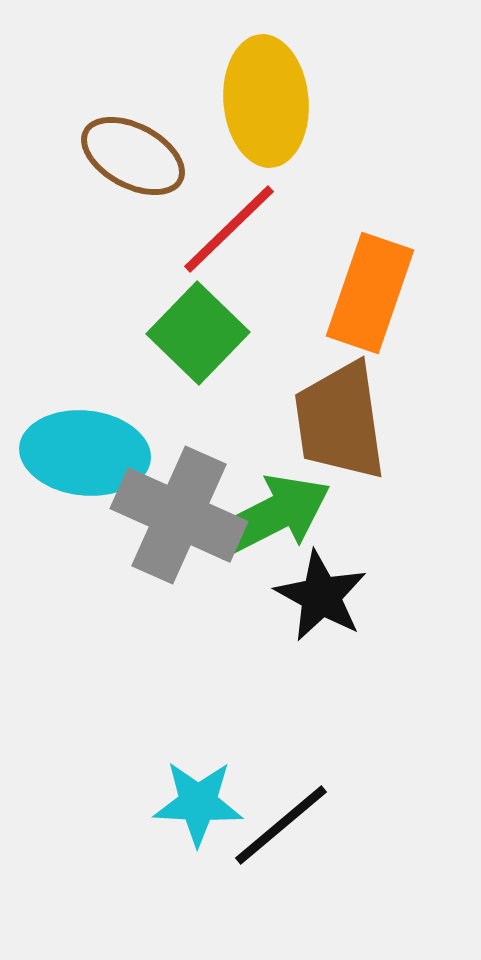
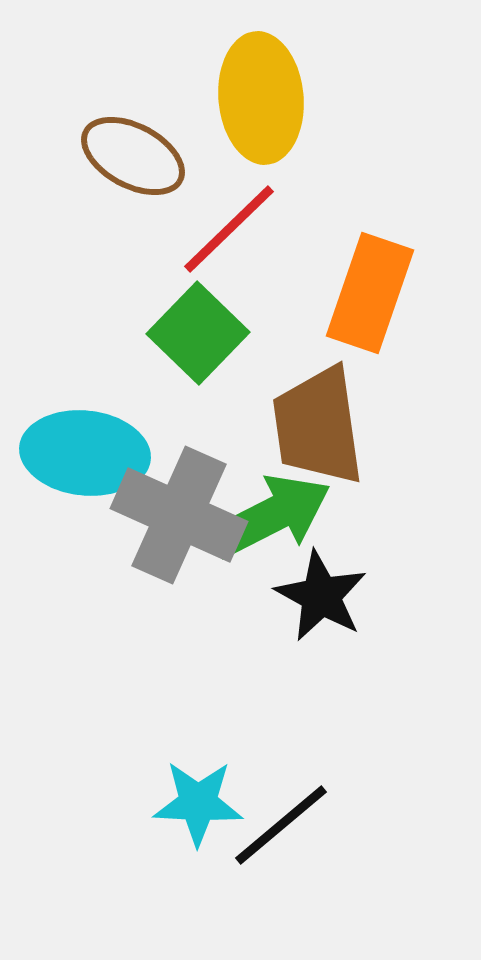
yellow ellipse: moved 5 px left, 3 px up
brown trapezoid: moved 22 px left, 5 px down
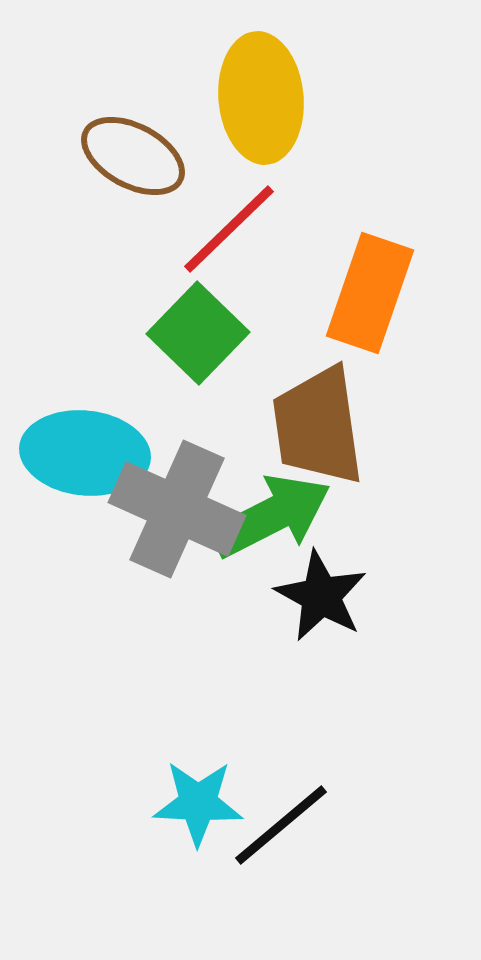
gray cross: moved 2 px left, 6 px up
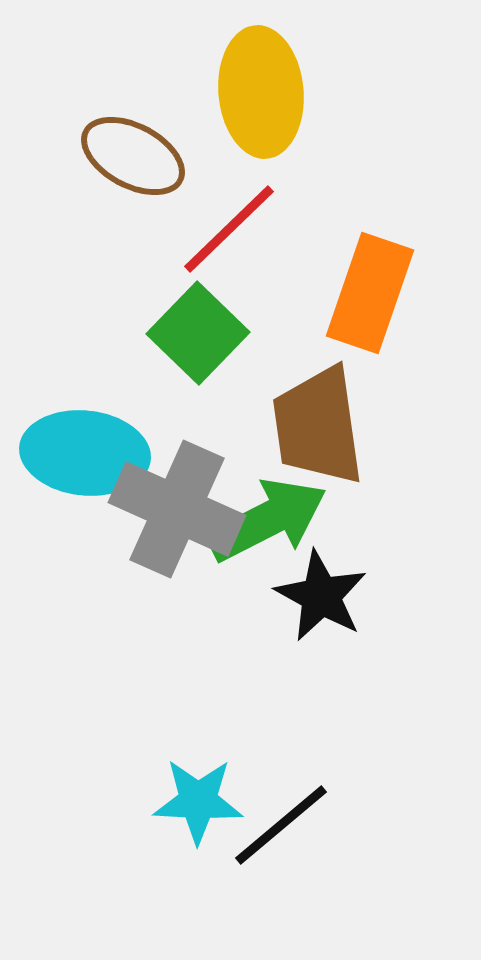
yellow ellipse: moved 6 px up
green arrow: moved 4 px left, 4 px down
cyan star: moved 2 px up
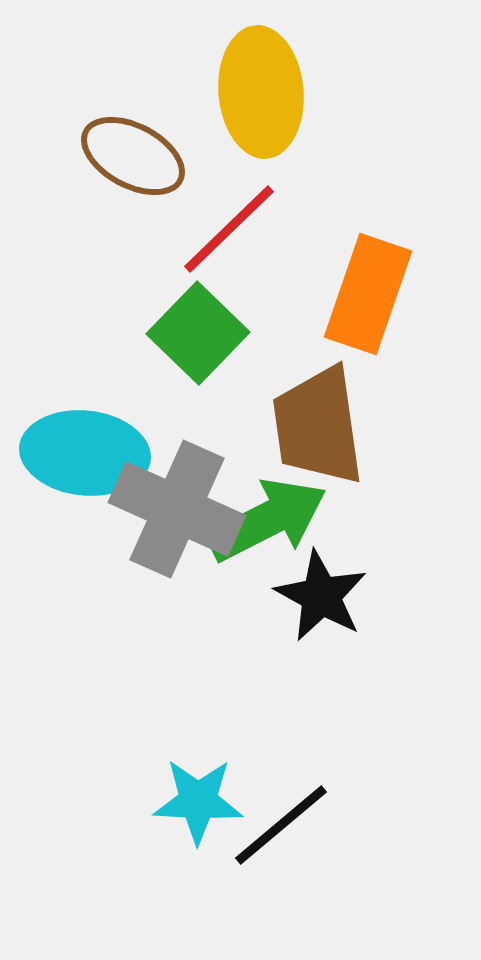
orange rectangle: moved 2 px left, 1 px down
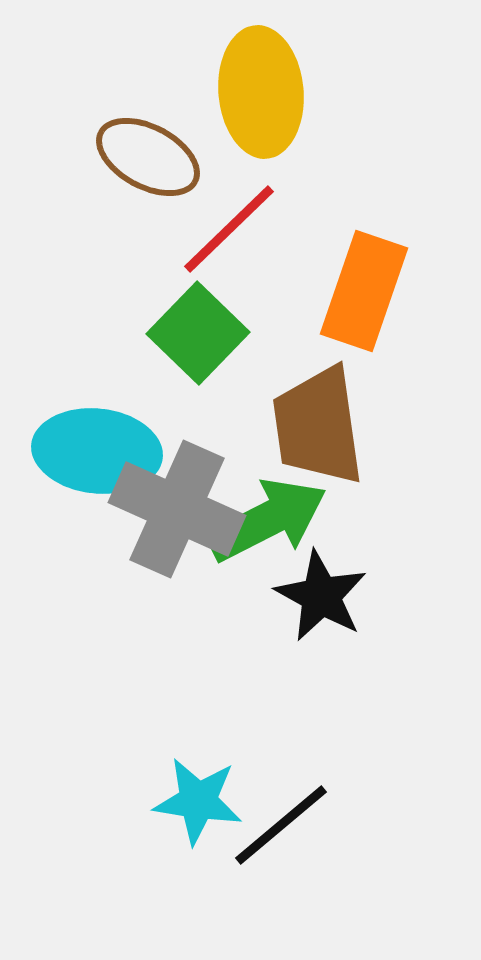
brown ellipse: moved 15 px right, 1 px down
orange rectangle: moved 4 px left, 3 px up
cyan ellipse: moved 12 px right, 2 px up
cyan star: rotated 6 degrees clockwise
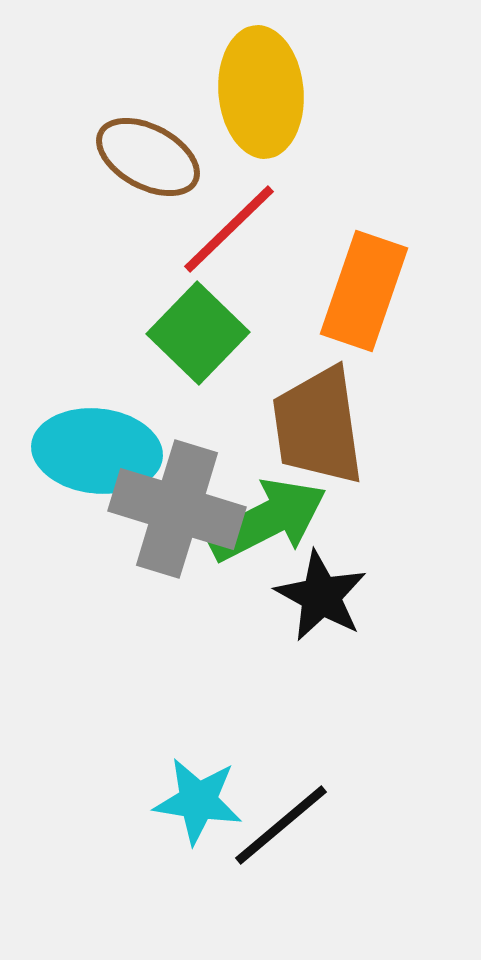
gray cross: rotated 7 degrees counterclockwise
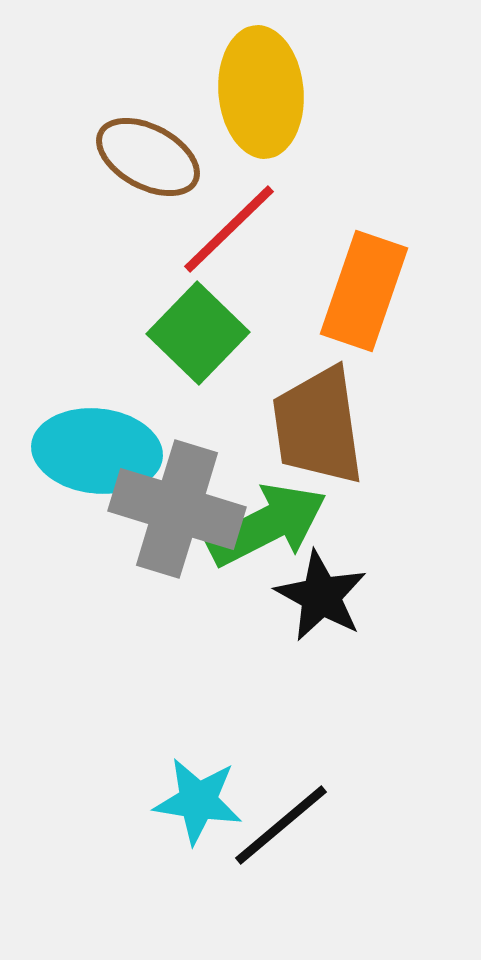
green arrow: moved 5 px down
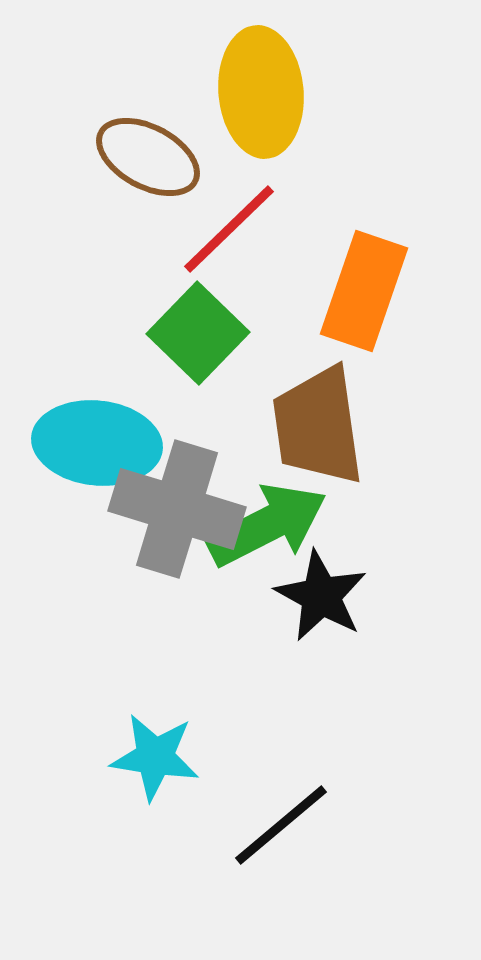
cyan ellipse: moved 8 px up
cyan star: moved 43 px left, 44 px up
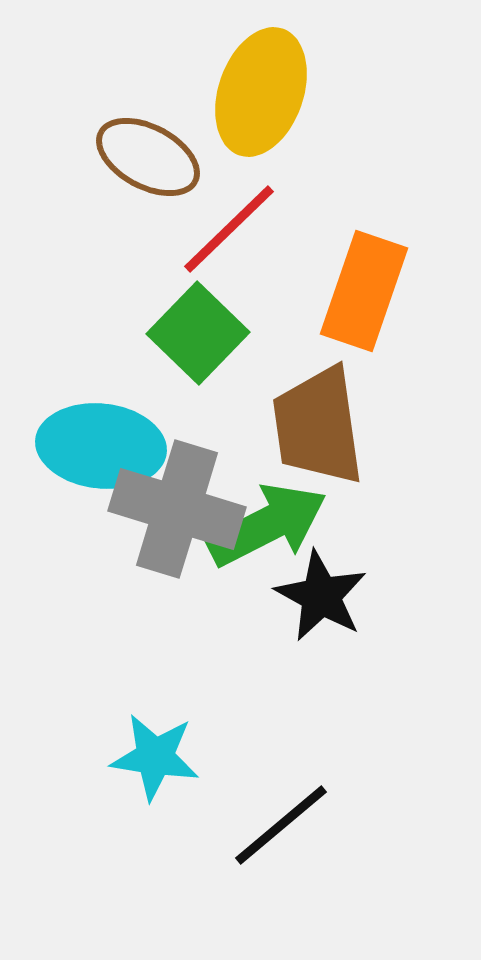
yellow ellipse: rotated 24 degrees clockwise
cyan ellipse: moved 4 px right, 3 px down
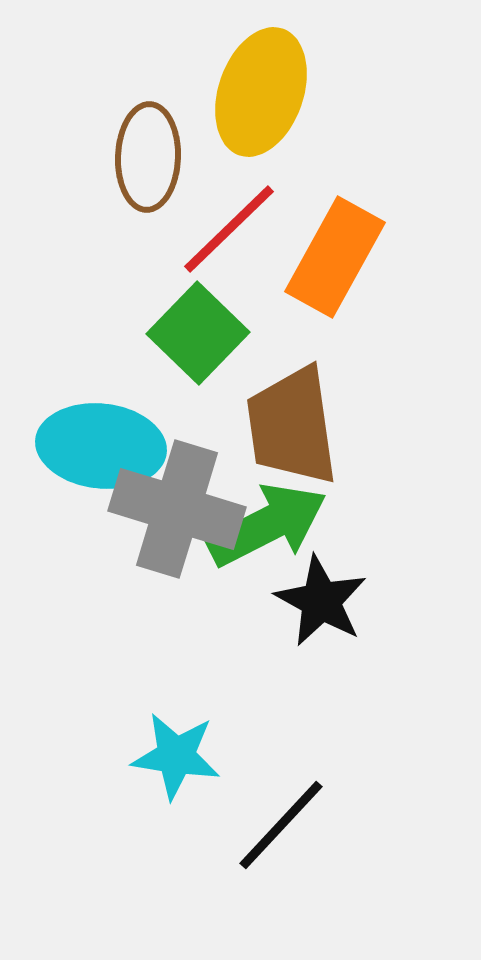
brown ellipse: rotated 64 degrees clockwise
orange rectangle: moved 29 px left, 34 px up; rotated 10 degrees clockwise
brown trapezoid: moved 26 px left
black star: moved 5 px down
cyan star: moved 21 px right, 1 px up
black line: rotated 7 degrees counterclockwise
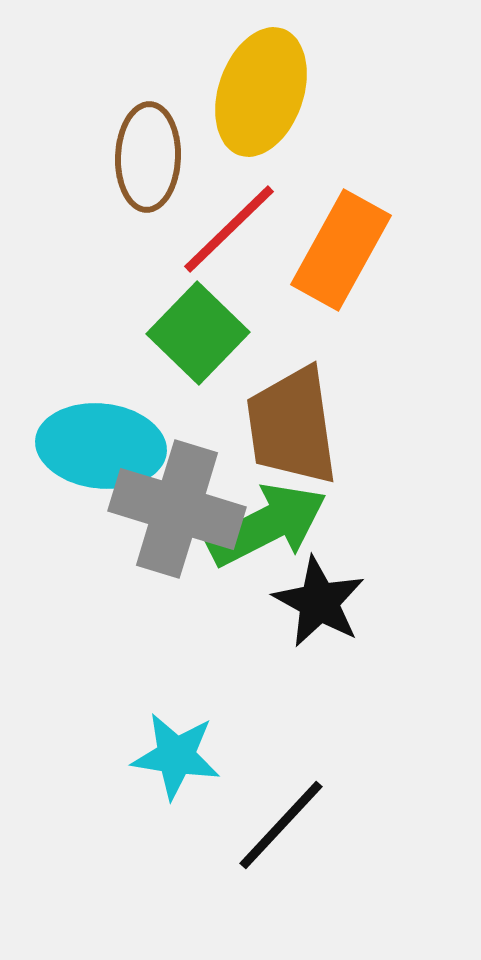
orange rectangle: moved 6 px right, 7 px up
black star: moved 2 px left, 1 px down
